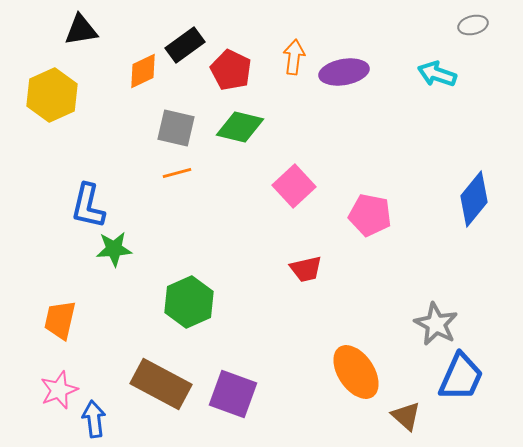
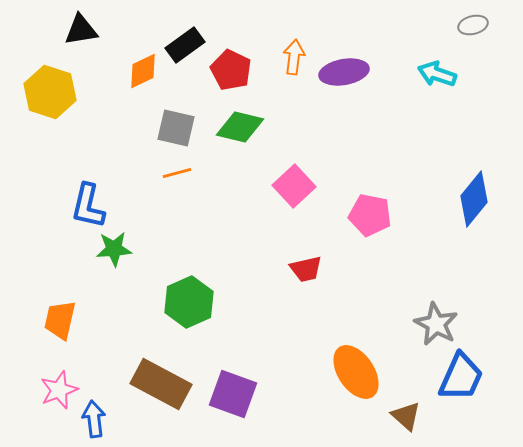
yellow hexagon: moved 2 px left, 3 px up; rotated 18 degrees counterclockwise
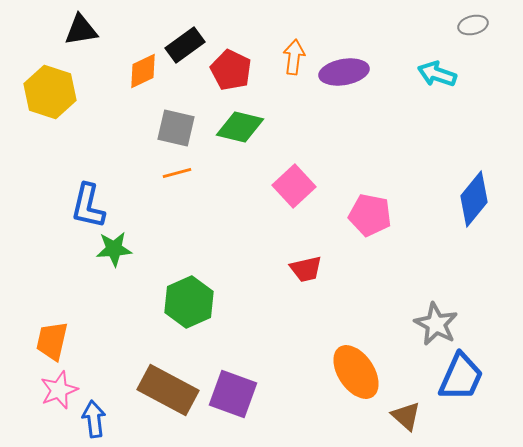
orange trapezoid: moved 8 px left, 21 px down
brown rectangle: moved 7 px right, 6 px down
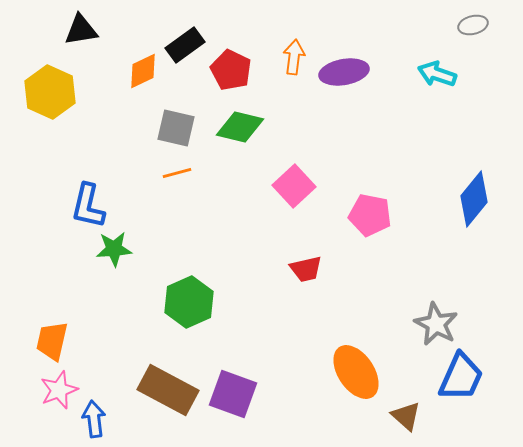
yellow hexagon: rotated 6 degrees clockwise
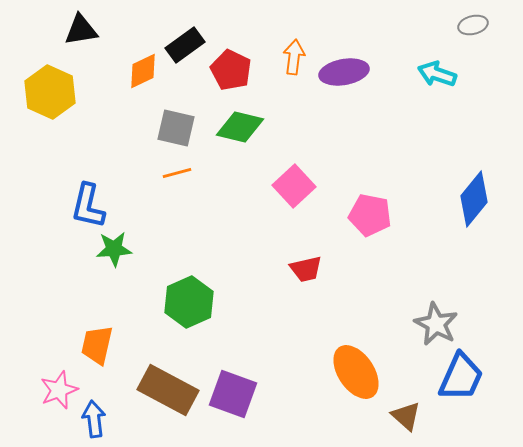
orange trapezoid: moved 45 px right, 4 px down
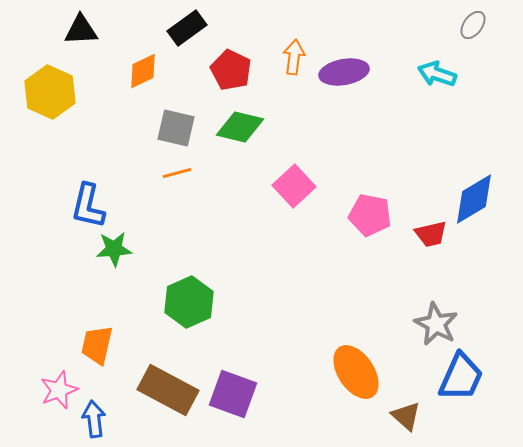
gray ellipse: rotated 40 degrees counterclockwise
black triangle: rotated 6 degrees clockwise
black rectangle: moved 2 px right, 17 px up
blue diamond: rotated 20 degrees clockwise
red trapezoid: moved 125 px right, 35 px up
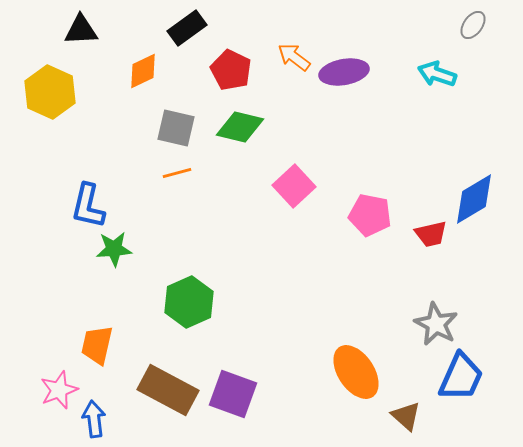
orange arrow: rotated 60 degrees counterclockwise
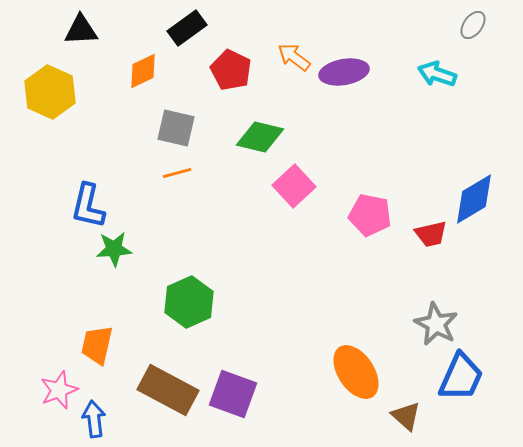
green diamond: moved 20 px right, 10 px down
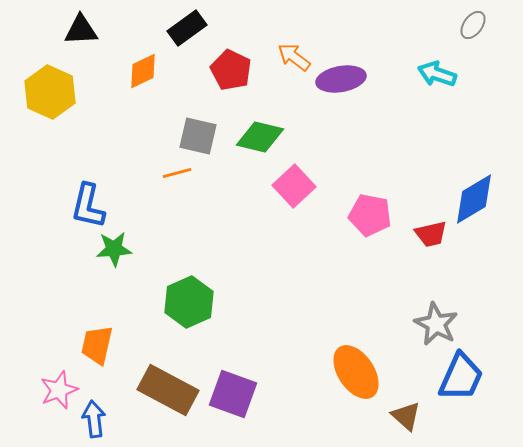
purple ellipse: moved 3 px left, 7 px down
gray square: moved 22 px right, 8 px down
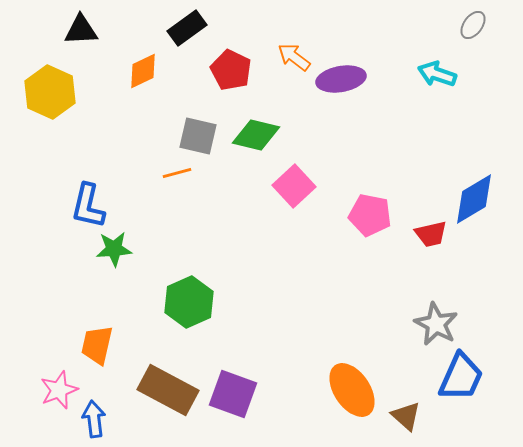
green diamond: moved 4 px left, 2 px up
orange ellipse: moved 4 px left, 18 px down
